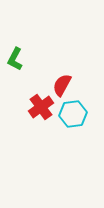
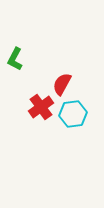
red semicircle: moved 1 px up
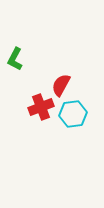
red semicircle: moved 1 px left, 1 px down
red cross: rotated 15 degrees clockwise
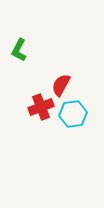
green L-shape: moved 4 px right, 9 px up
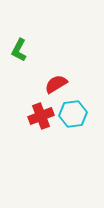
red semicircle: moved 5 px left, 1 px up; rotated 30 degrees clockwise
red cross: moved 9 px down
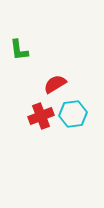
green L-shape: rotated 35 degrees counterclockwise
red semicircle: moved 1 px left
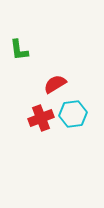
red cross: moved 2 px down
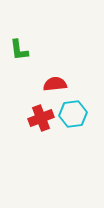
red semicircle: rotated 25 degrees clockwise
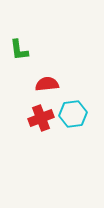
red semicircle: moved 8 px left
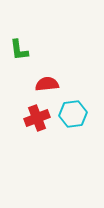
red cross: moved 4 px left
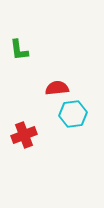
red semicircle: moved 10 px right, 4 px down
red cross: moved 13 px left, 17 px down
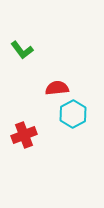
green L-shape: moved 3 px right; rotated 30 degrees counterclockwise
cyan hexagon: rotated 20 degrees counterclockwise
